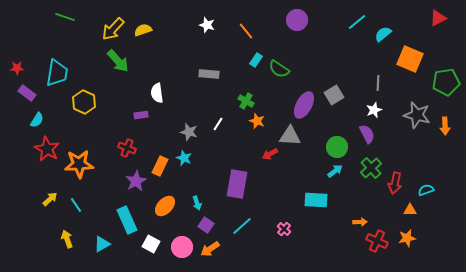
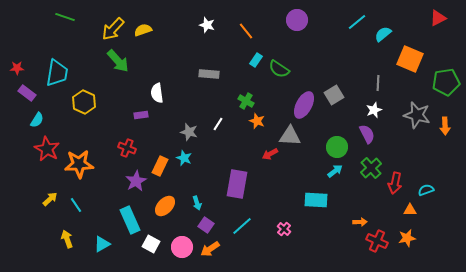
cyan rectangle at (127, 220): moved 3 px right
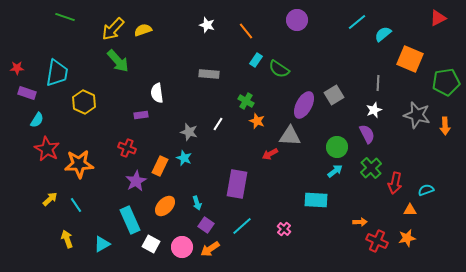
purple rectangle at (27, 93): rotated 18 degrees counterclockwise
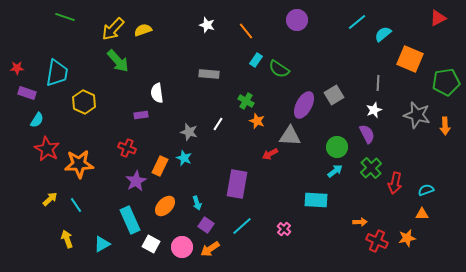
orange triangle at (410, 210): moved 12 px right, 4 px down
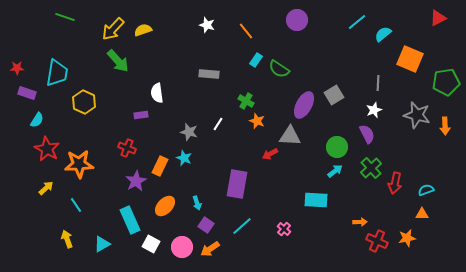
yellow arrow at (50, 199): moved 4 px left, 11 px up
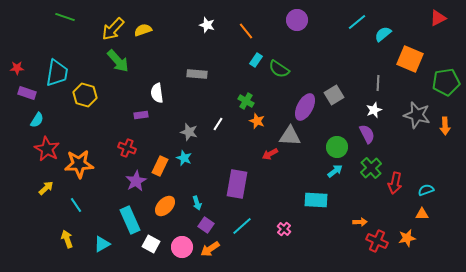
gray rectangle at (209, 74): moved 12 px left
yellow hexagon at (84, 102): moved 1 px right, 7 px up; rotated 10 degrees counterclockwise
purple ellipse at (304, 105): moved 1 px right, 2 px down
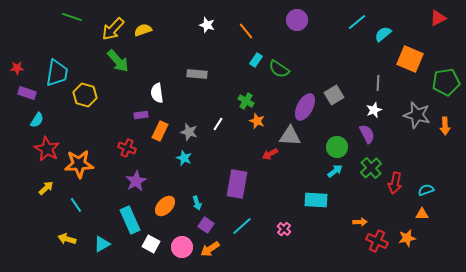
green line at (65, 17): moved 7 px right
orange rectangle at (160, 166): moved 35 px up
yellow arrow at (67, 239): rotated 54 degrees counterclockwise
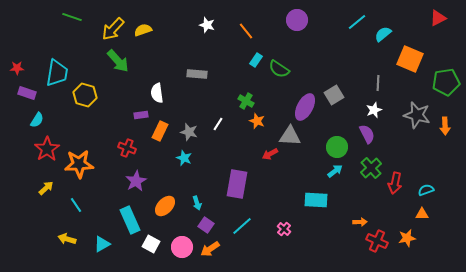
red star at (47, 149): rotated 10 degrees clockwise
